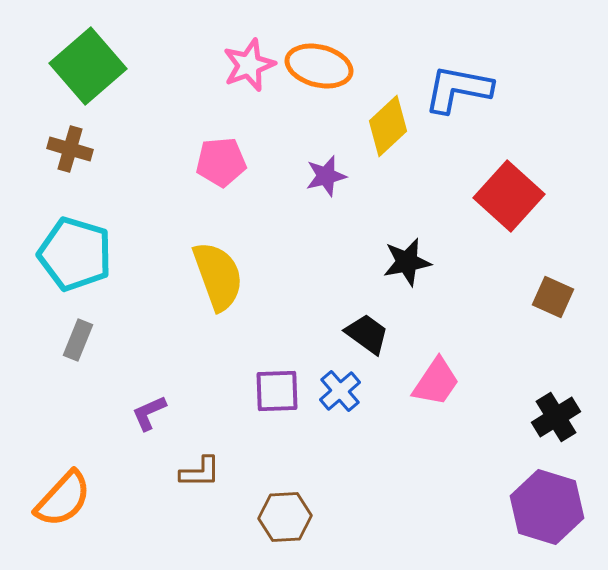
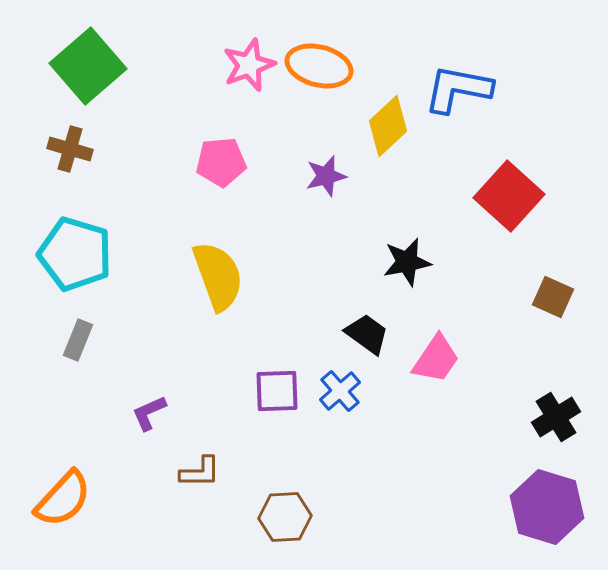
pink trapezoid: moved 23 px up
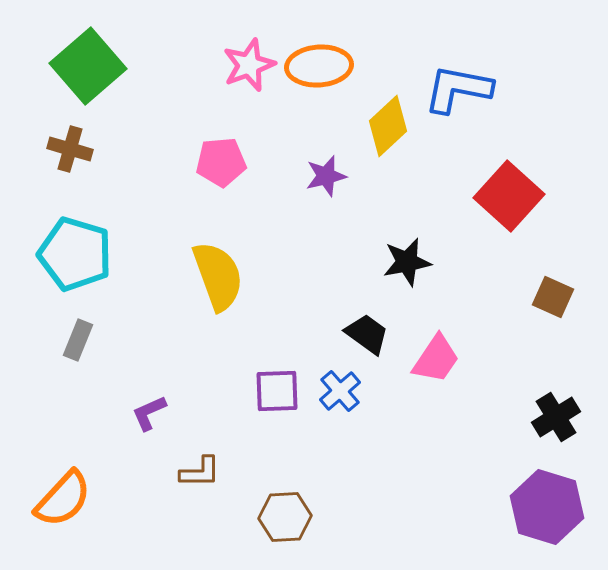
orange ellipse: rotated 18 degrees counterclockwise
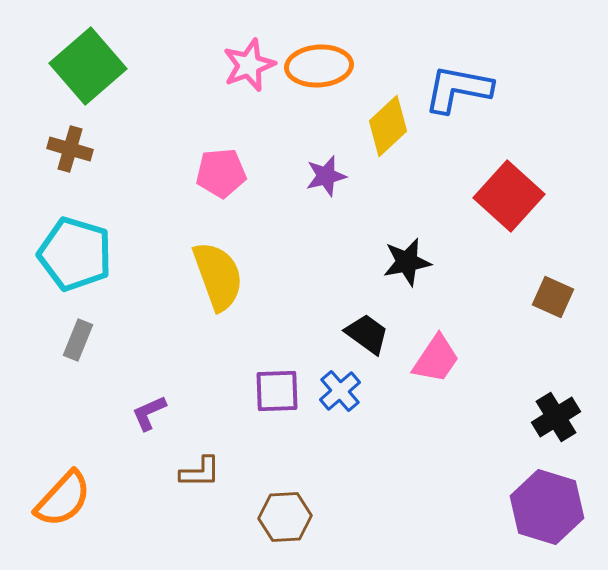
pink pentagon: moved 11 px down
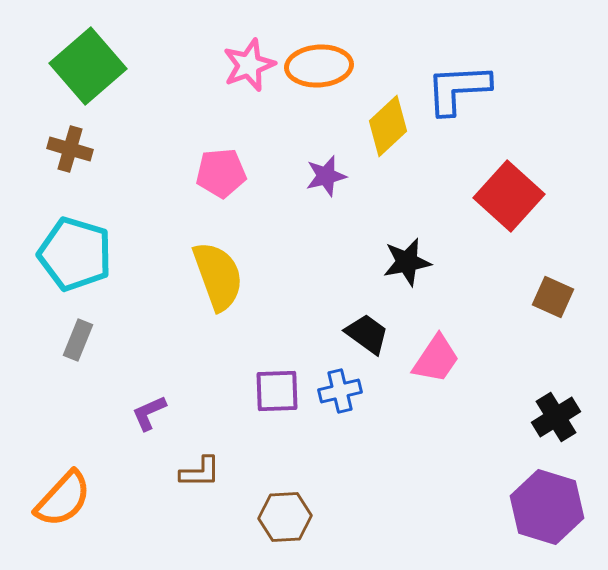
blue L-shape: rotated 14 degrees counterclockwise
blue cross: rotated 27 degrees clockwise
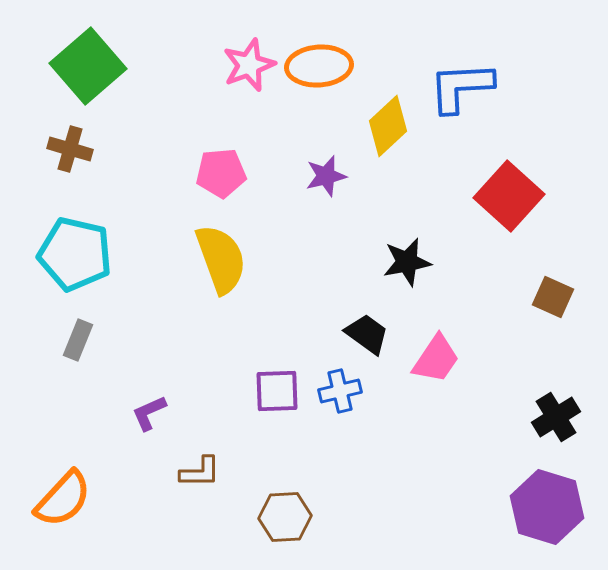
blue L-shape: moved 3 px right, 2 px up
cyan pentagon: rotated 4 degrees counterclockwise
yellow semicircle: moved 3 px right, 17 px up
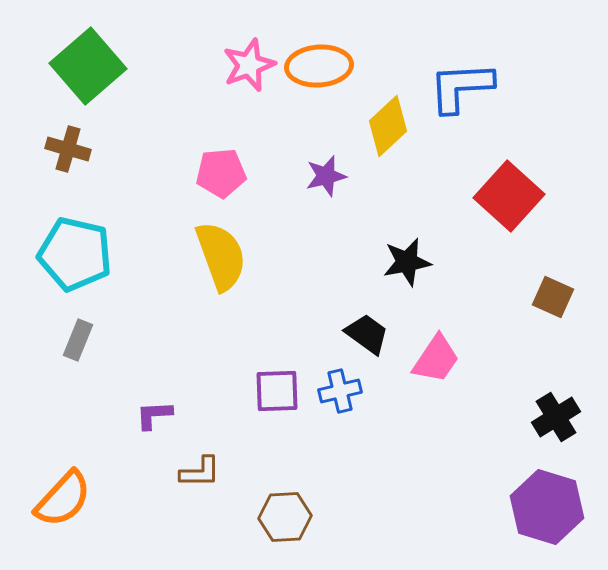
brown cross: moved 2 px left
yellow semicircle: moved 3 px up
purple L-shape: moved 5 px right, 2 px down; rotated 21 degrees clockwise
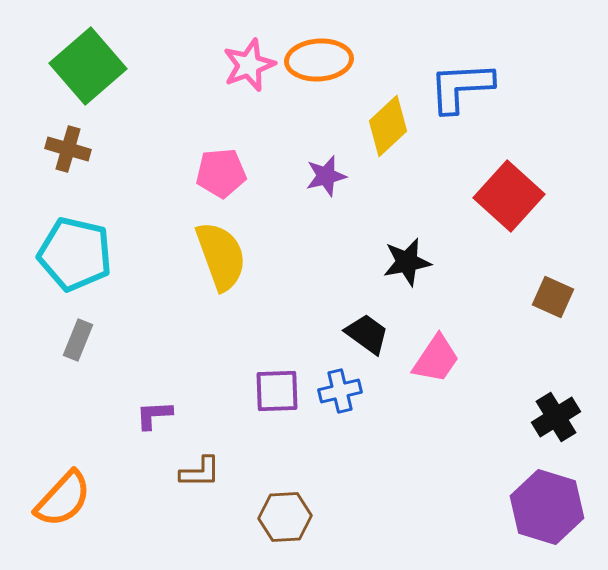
orange ellipse: moved 6 px up
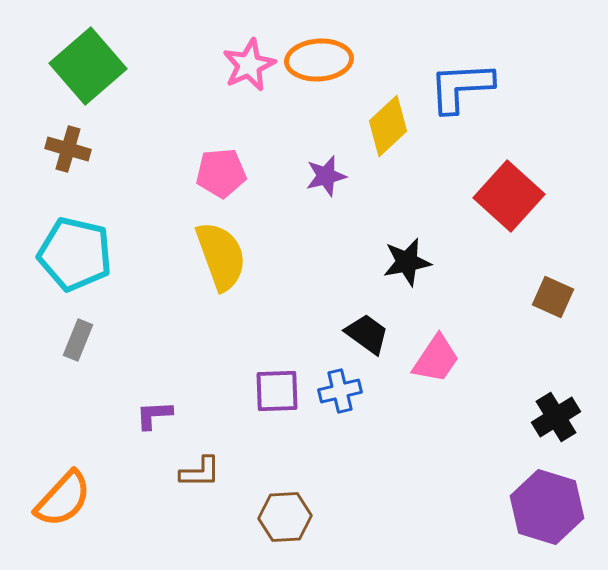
pink star: rotated 4 degrees counterclockwise
